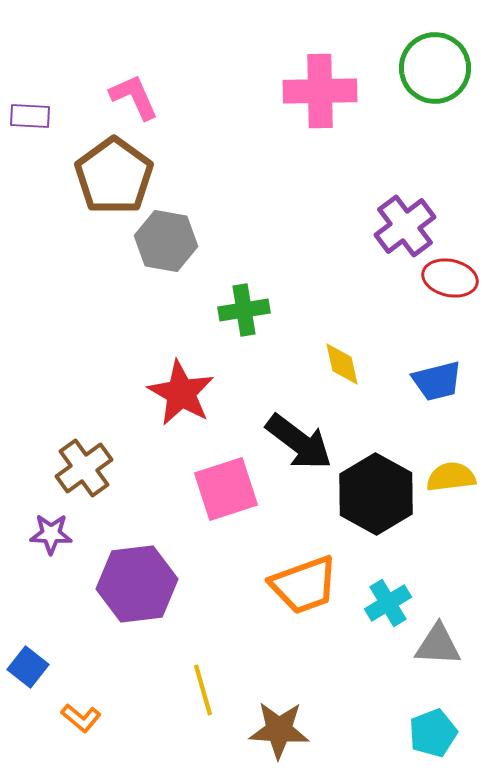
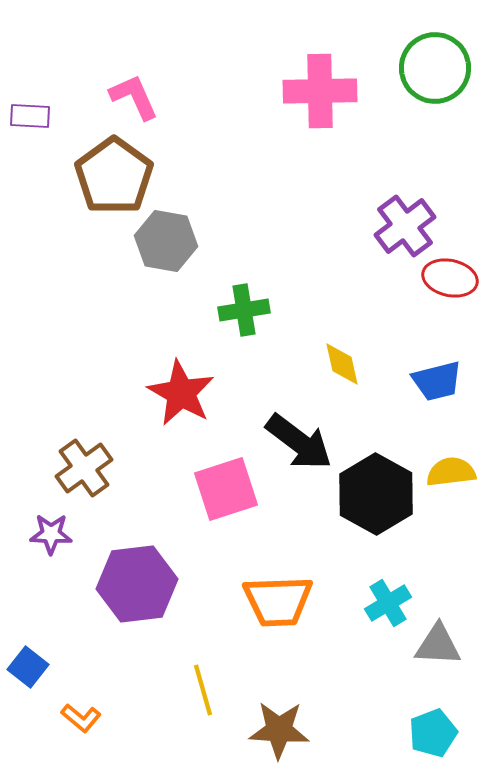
yellow semicircle: moved 5 px up
orange trapezoid: moved 26 px left, 16 px down; rotated 18 degrees clockwise
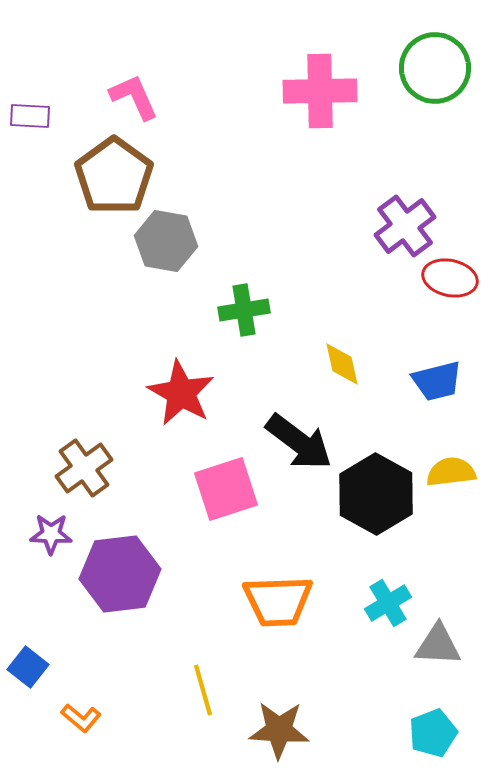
purple hexagon: moved 17 px left, 10 px up
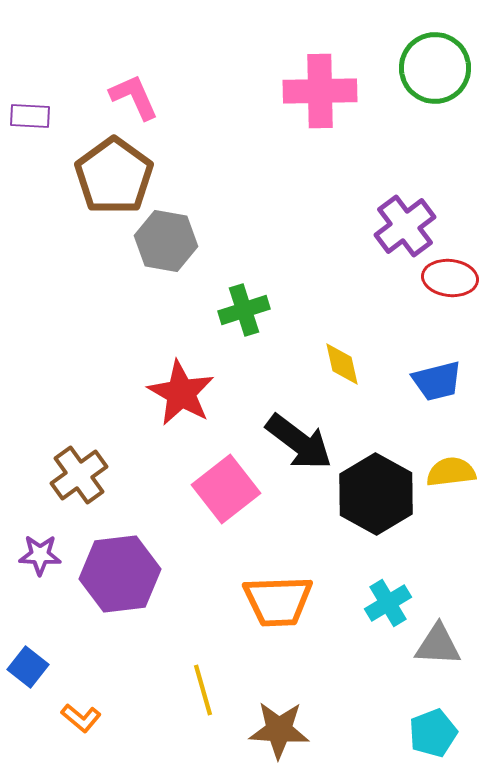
red ellipse: rotated 6 degrees counterclockwise
green cross: rotated 9 degrees counterclockwise
brown cross: moved 5 px left, 7 px down
pink square: rotated 20 degrees counterclockwise
purple star: moved 11 px left, 21 px down
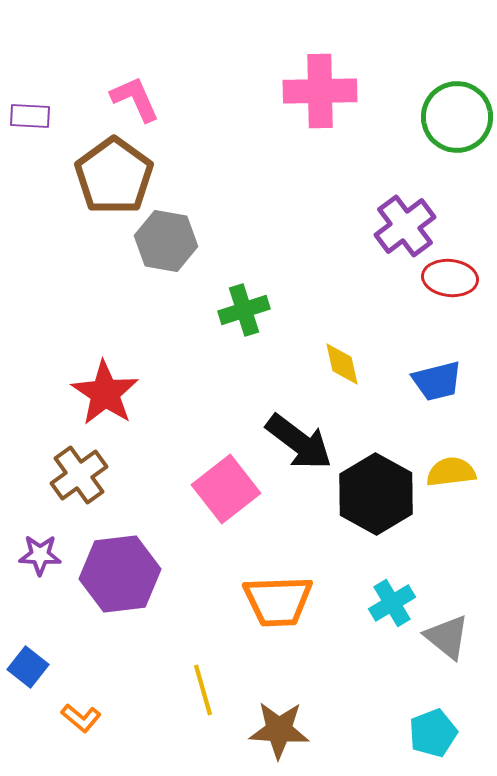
green circle: moved 22 px right, 49 px down
pink L-shape: moved 1 px right, 2 px down
red star: moved 76 px left; rotated 4 degrees clockwise
cyan cross: moved 4 px right
gray triangle: moved 9 px right, 8 px up; rotated 36 degrees clockwise
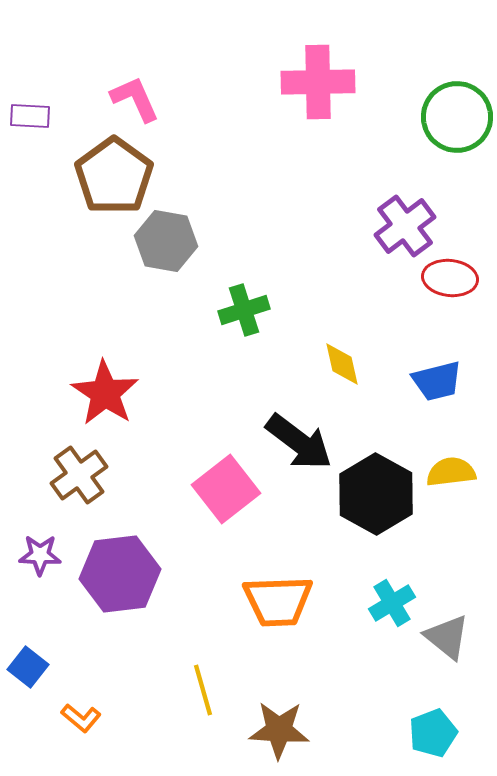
pink cross: moved 2 px left, 9 px up
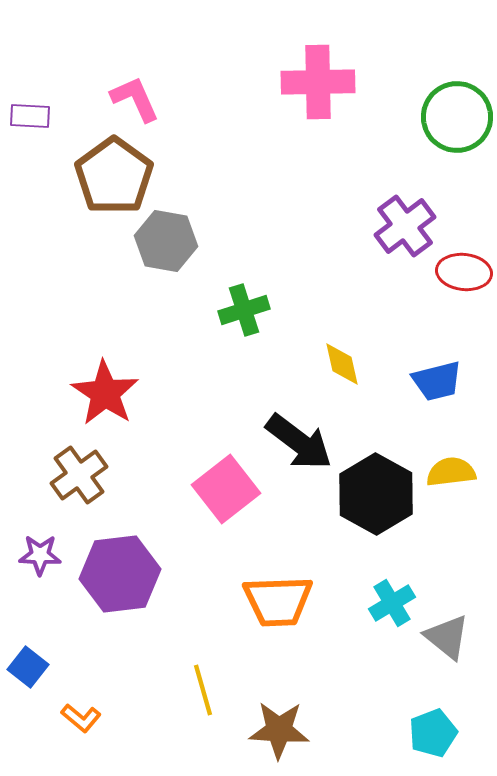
red ellipse: moved 14 px right, 6 px up
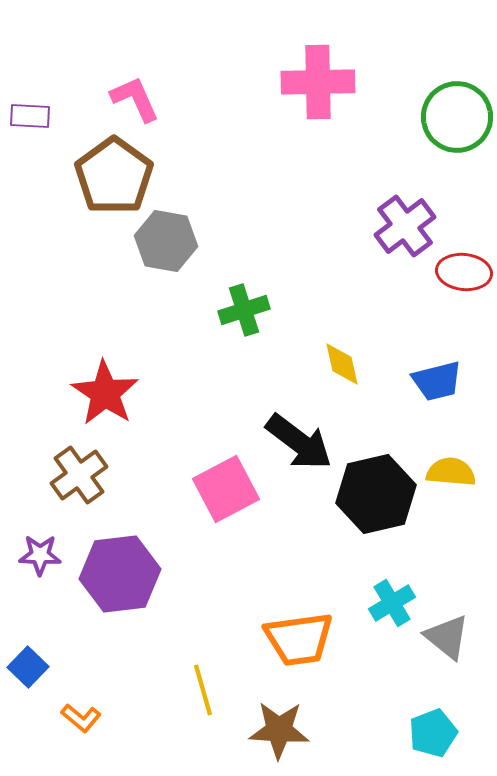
yellow semicircle: rotated 12 degrees clockwise
pink square: rotated 10 degrees clockwise
black hexagon: rotated 18 degrees clockwise
orange trapezoid: moved 21 px right, 38 px down; rotated 6 degrees counterclockwise
blue square: rotated 6 degrees clockwise
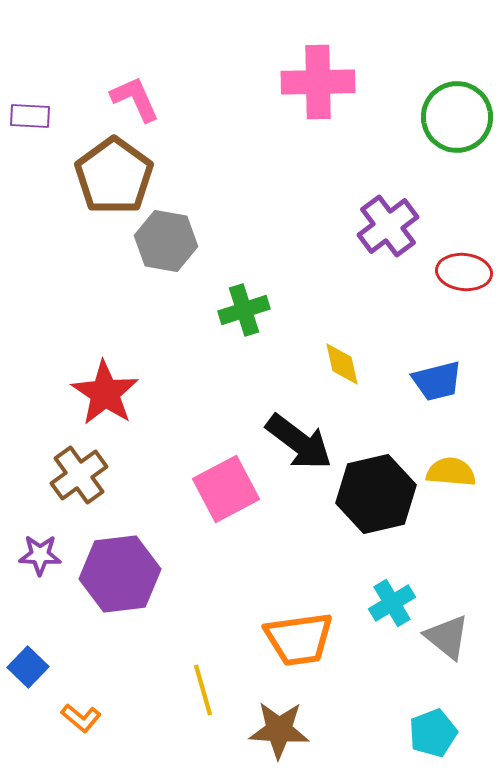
purple cross: moved 17 px left
